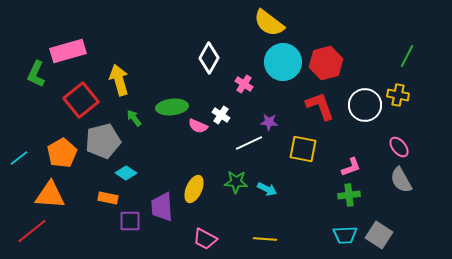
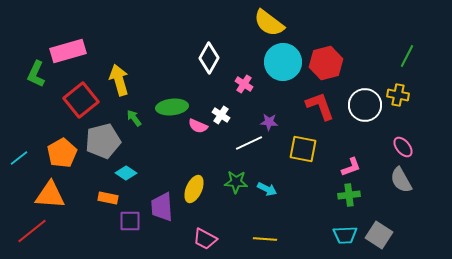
pink ellipse: moved 4 px right
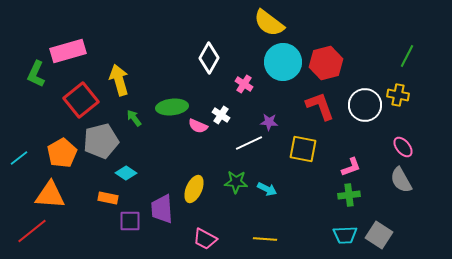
gray pentagon: moved 2 px left
purple trapezoid: moved 2 px down
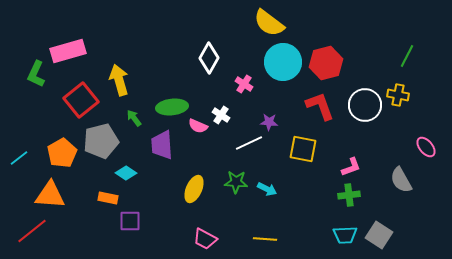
pink ellipse: moved 23 px right
purple trapezoid: moved 64 px up
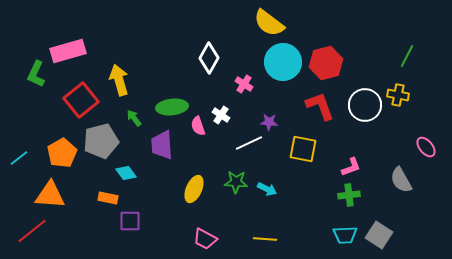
pink semicircle: rotated 48 degrees clockwise
cyan diamond: rotated 20 degrees clockwise
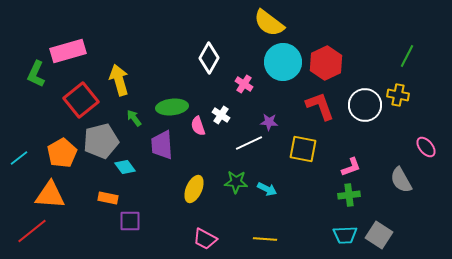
red hexagon: rotated 12 degrees counterclockwise
cyan diamond: moved 1 px left, 6 px up
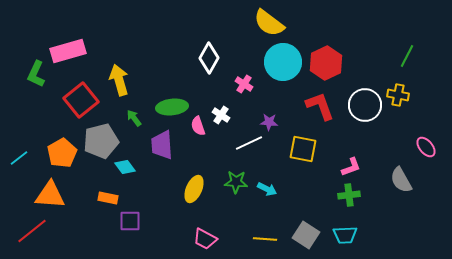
gray square: moved 73 px left
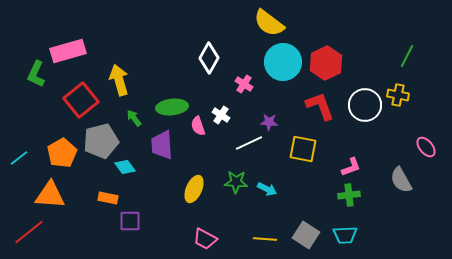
red line: moved 3 px left, 1 px down
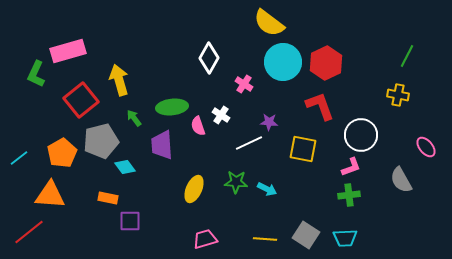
white circle: moved 4 px left, 30 px down
cyan trapezoid: moved 3 px down
pink trapezoid: rotated 135 degrees clockwise
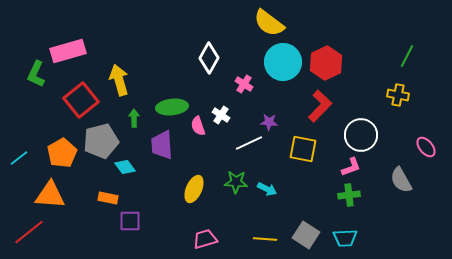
red L-shape: rotated 64 degrees clockwise
green arrow: rotated 36 degrees clockwise
